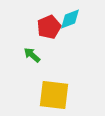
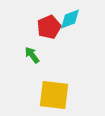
green arrow: rotated 12 degrees clockwise
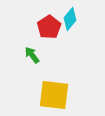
cyan diamond: rotated 30 degrees counterclockwise
red pentagon: rotated 10 degrees counterclockwise
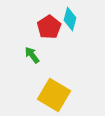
cyan diamond: rotated 25 degrees counterclockwise
yellow square: rotated 24 degrees clockwise
